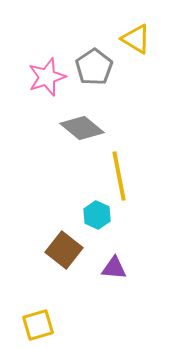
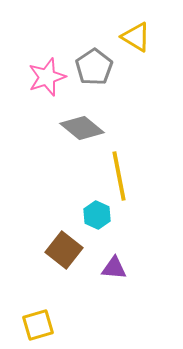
yellow triangle: moved 2 px up
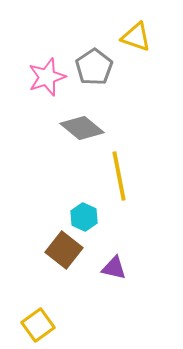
yellow triangle: rotated 12 degrees counterclockwise
cyan hexagon: moved 13 px left, 2 px down
purple triangle: rotated 8 degrees clockwise
yellow square: rotated 20 degrees counterclockwise
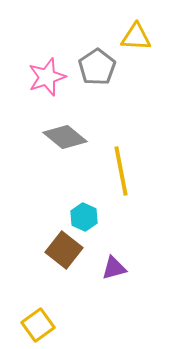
yellow triangle: rotated 16 degrees counterclockwise
gray pentagon: moved 3 px right
gray diamond: moved 17 px left, 9 px down
yellow line: moved 2 px right, 5 px up
purple triangle: rotated 28 degrees counterclockwise
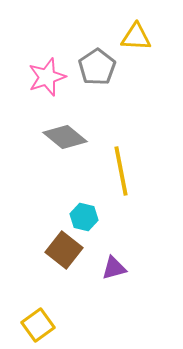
cyan hexagon: rotated 12 degrees counterclockwise
